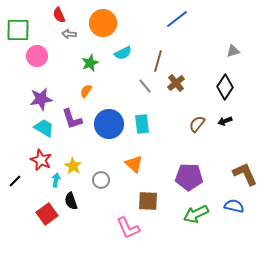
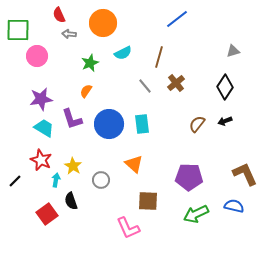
brown line: moved 1 px right, 4 px up
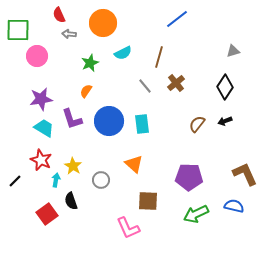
blue circle: moved 3 px up
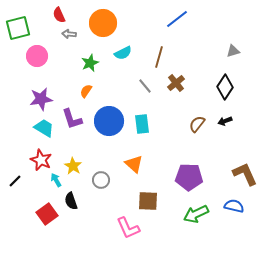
green square: moved 2 px up; rotated 15 degrees counterclockwise
cyan arrow: rotated 40 degrees counterclockwise
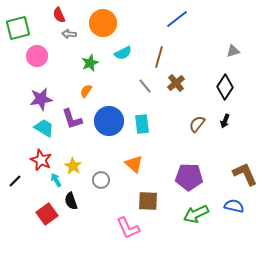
black arrow: rotated 48 degrees counterclockwise
